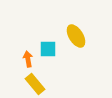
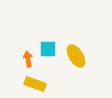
yellow ellipse: moved 20 px down
yellow rectangle: rotated 30 degrees counterclockwise
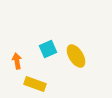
cyan square: rotated 24 degrees counterclockwise
orange arrow: moved 11 px left, 2 px down
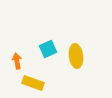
yellow ellipse: rotated 25 degrees clockwise
yellow rectangle: moved 2 px left, 1 px up
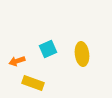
yellow ellipse: moved 6 px right, 2 px up
orange arrow: rotated 98 degrees counterclockwise
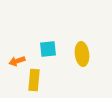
cyan square: rotated 18 degrees clockwise
yellow rectangle: moved 1 px right, 3 px up; rotated 75 degrees clockwise
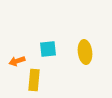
yellow ellipse: moved 3 px right, 2 px up
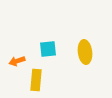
yellow rectangle: moved 2 px right
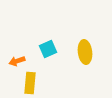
cyan square: rotated 18 degrees counterclockwise
yellow rectangle: moved 6 px left, 3 px down
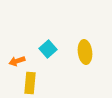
cyan square: rotated 18 degrees counterclockwise
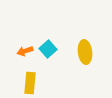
orange arrow: moved 8 px right, 10 px up
